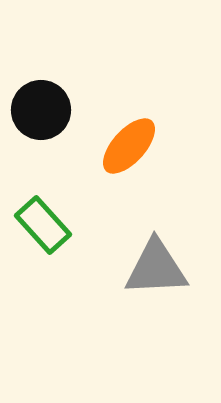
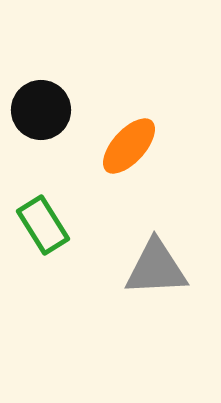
green rectangle: rotated 10 degrees clockwise
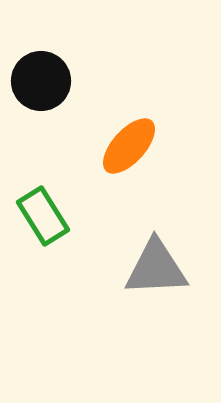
black circle: moved 29 px up
green rectangle: moved 9 px up
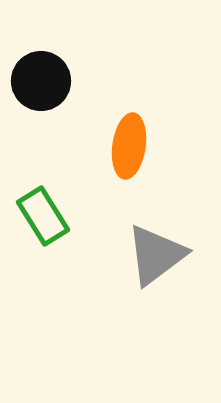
orange ellipse: rotated 34 degrees counterclockwise
gray triangle: moved 13 px up; rotated 34 degrees counterclockwise
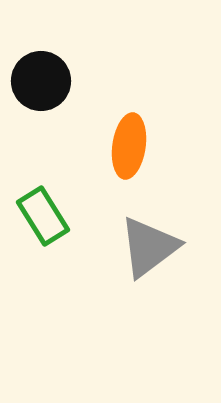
gray triangle: moved 7 px left, 8 px up
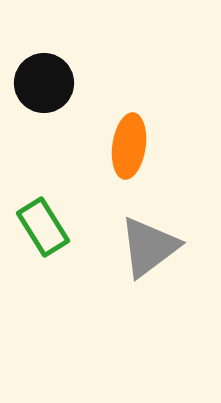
black circle: moved 3 px right, 2 px down
green rectangle: moved 11 px down
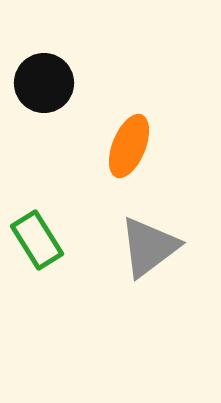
orange ellipse: rotated 14 degrees clockwise
green rectangle: moved 6 px left, 13 px down
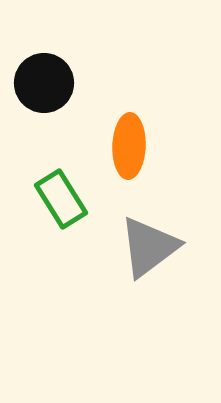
orange ellipse: rotated 20 degrees counterclockwise
green rectangle: moved 24 px right, 41 px up
